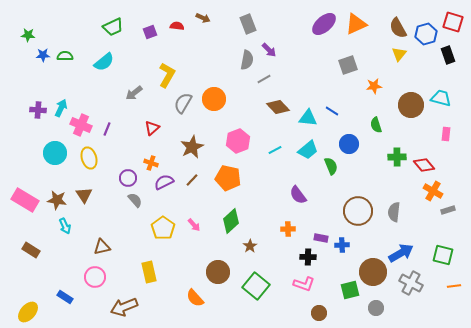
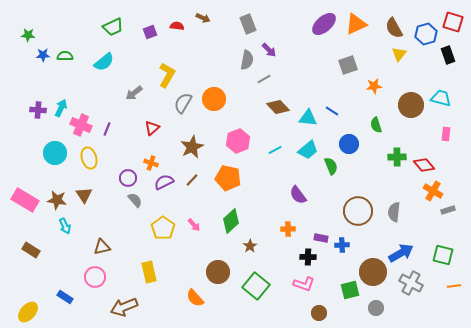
brown semicircle at (398, 28): moved 4 px left
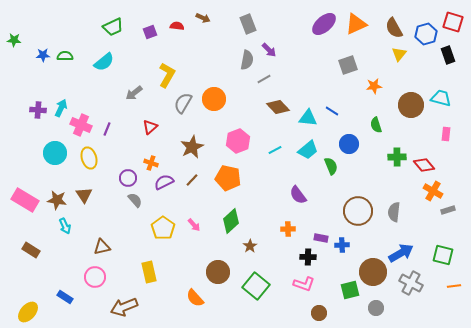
green star at (28, 35): moved 14 px left, 5 px down
red triangle at (152, 128): moved 2 px left, 1 px up
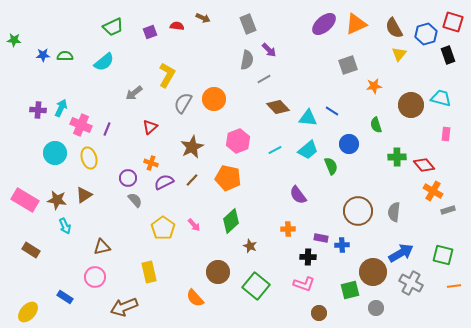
brown triangle at (84, 195): rotated 30 degrees clockwise
brown star at (250, 246): rotated 16 degrees counterclockwise
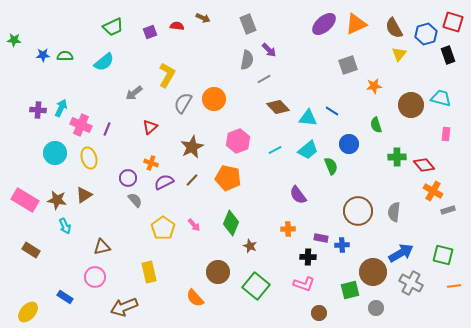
green diamond at (231, 221): moved 2 px down; rotated 25 degrees counterclockwise
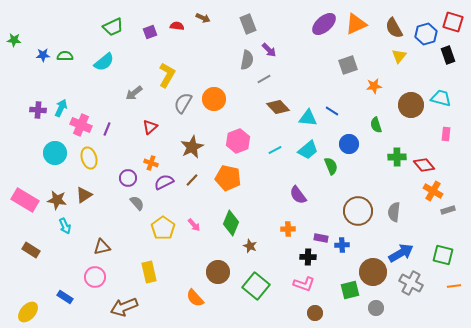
yellow triangle at (399, 54): moved 2 px down
gray semicircle at (135, 200): moved 2 px right, 3 px down
brown circle at (319, 313): moved 4 px left
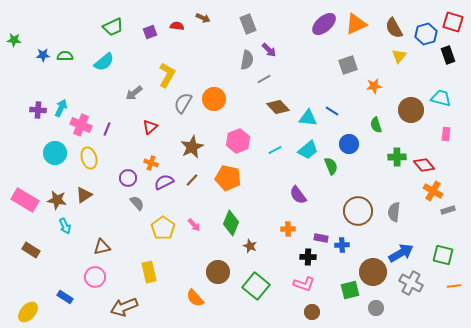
brown circle at (411, 105): moved 5 px down
brown circle at (315, 313): moved 3 px left, 1 px up
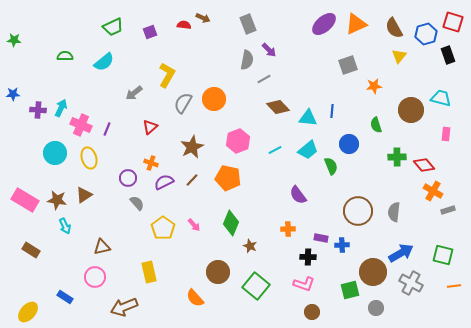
red semicircle at (177, 26): moved 7 px right, 1 px up
blue star at (43, 55): moved 30 px left, 39 px down
blue line at (332, 111): rotated 64 degrees clockwise
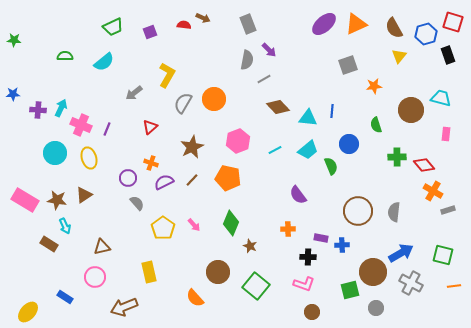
brown rectangle at (31, 250): moved 18 px right, 6 px up
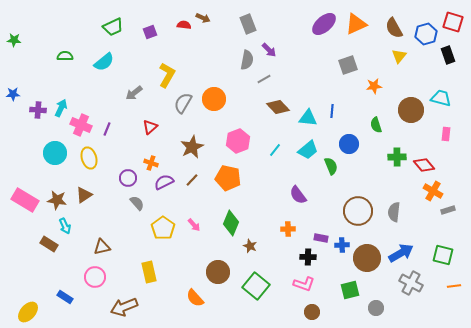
cyan line at (275, 150): rotated 24 degrees counterclockwise
brown circle at (373, 272): moved 6 px left, 14 px up
